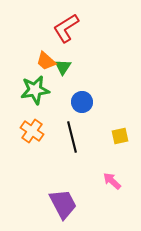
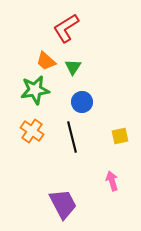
green triangle: moved 10 px right
pink arrow: rotated 30 degrees clockwise
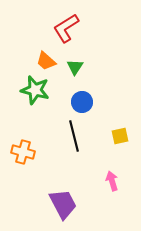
green triangle: moved 2 px right
green star: rotated 24 degrees clockwise
orange cross: moved 9 px left, 21 px down; rotated 20 degrees counterclockwise
black line: moved 2 px right, 1 px up
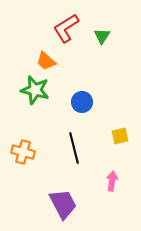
green triangle: moved 27 px right, 31 px up
black line: moved 12 px down
pink arrow: rotated 24 degrees clockwise
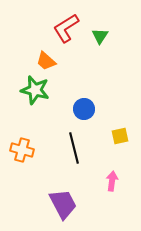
green triangle: moved 2 px left
blue circle: moved 2 px right, 7 px down
orange cross: moved 1 px left, 2 px up
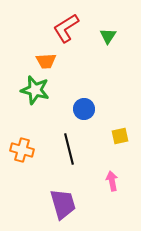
green triangle: moved 8 px right
orange trapezoid: rotated 45 degrees counterclockwise
black line: moved 5 px left, 1 px down
pink arrow: rotated 18 degrees counterclockwise
purple trapezoid: rotated 12 degrees clockwise
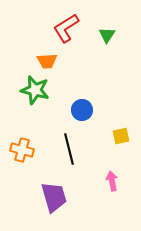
green triangle: moved 1 px left, 1 px up
orange trapezoid: moved 1 px right
blue circle: moved 2 px left, 1 px down
yellow square: moved 1 px right
purple trapezoid: moved 9 px left, 7 px up
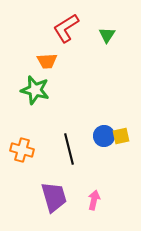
blue circle: moved 22 px right, 26 px down
pink arrow: moved 18 px left, 19 px down; rotated 24 degrees clockwise
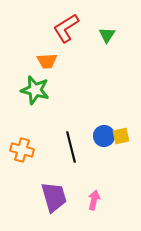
black line: moved 2 px right, 2 px up
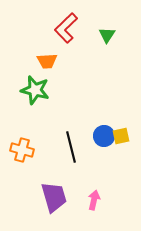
red L-shape: rotated 12 degrees counterclockwise
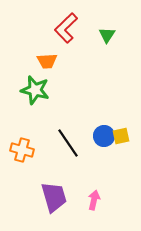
black line: moved 3 px left, 4 px up; rotated 20 degrees counterclockwise
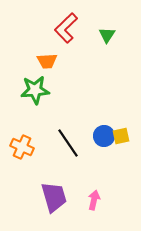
green star: rotated 20 degrees counterclockwise
orange cross: moved 3 px up; rotated 10 degrees clockwise
